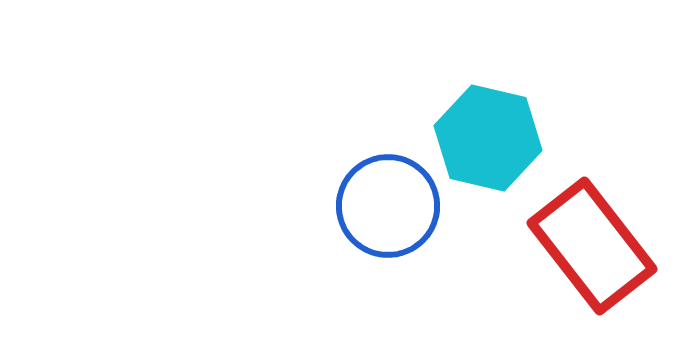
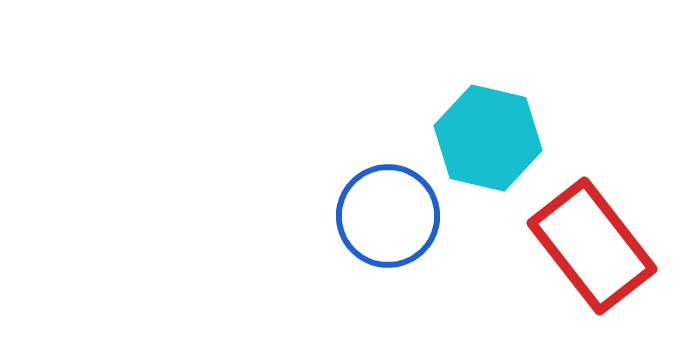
blue circle: moved 10 px down
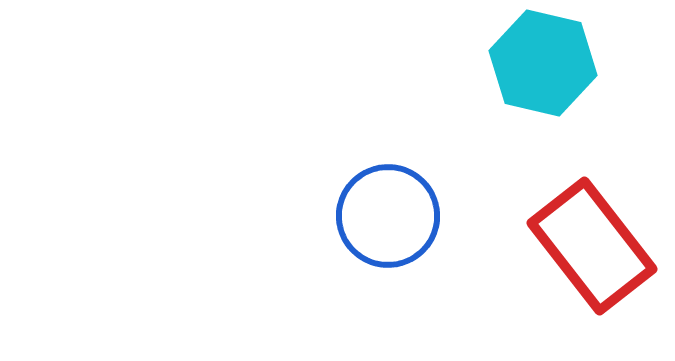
cyan hexagon: moved 55 px right, 75 px up
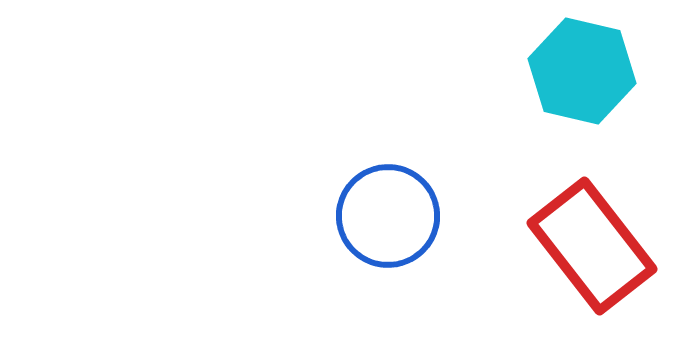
cyan hexagon: moved 39 px right, 8 px down
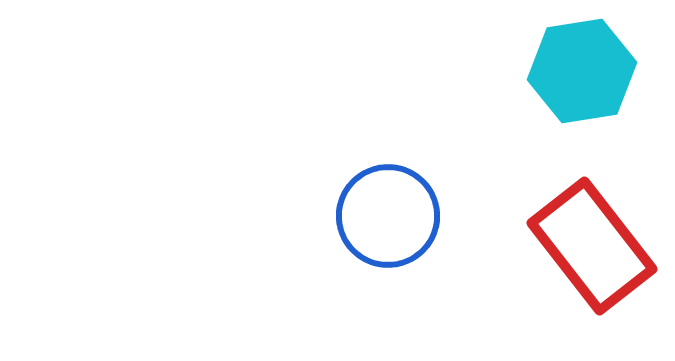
cyan hexagon: rotated 22 degrees counterclockwise
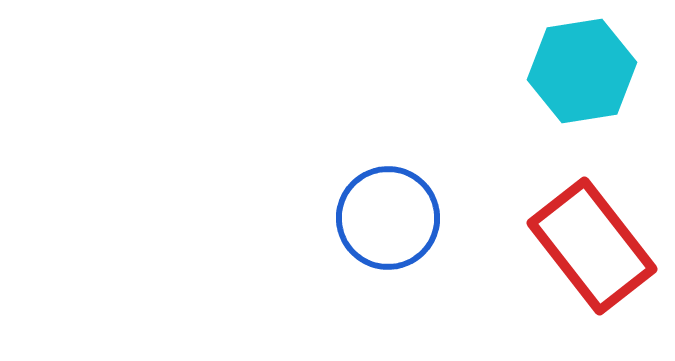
blue circle: moved 2 px down
